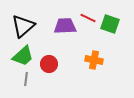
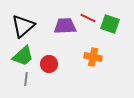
orange cross: moved 1 px left, 3 px up
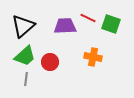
green square: moved 1 px right
green trapezoid: moved 2 px right
red circle: moved 1 px right, 2 px up
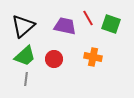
red line: rotated 35 degrees clockwise
purple trapezoid: rotated 15 degrees clockwise
red circle: moved 4 px right, 3 px up
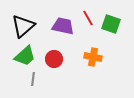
purple trapezoid: moved 2 px left
gray line: moved 7 px right
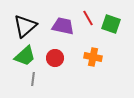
black triangle: moved 2 px right
red circle: moved 1 px right, 1 px up
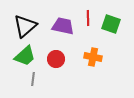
red line: rotated 28 degrees clockwise
red circle: moved 1 px right, 1 px down
